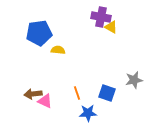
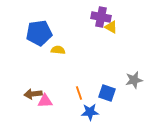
orange line: moved 2 px right
pink triangle: rotated 28 degrees counterclockwise
blue star: moved 2 px right, 1 px up
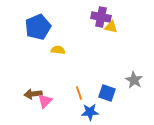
yellow triangle: rotated 16 degrees counterclockwise
blue pentagon: moved 1 px left, 6 px up; rotated 15 degrees counterclockwise
gray star: rotated 30 degrees counterclockwise
pink triangle: rotated 42 degrees counterclockwise
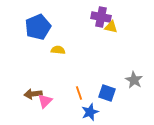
blue star: rotated 18 degrees counterclockwise
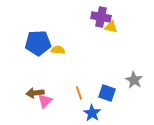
blue pentagon: moved 16 px down; rotated 20 degrees clockwise
brown arrow: moved 2 px right, 1 px up
blue star: moved 2 px right, 1 px down; rotated 18 degrees counterclockwise
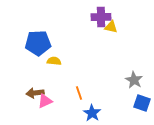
purple cross: rotated 12 degrees counterclockwise
yellow semicircle: moved 4 px left, 11 px down
blue square: moved 35 px right, 10 px down
pink triangle: rotated 21 degrees clockwise
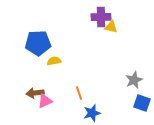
yellow semicircle: rotated 16 degrees counterclockwise
gray star: rotated 18 degrees clockwise
blue star: rotated 24 degrees clockwise
